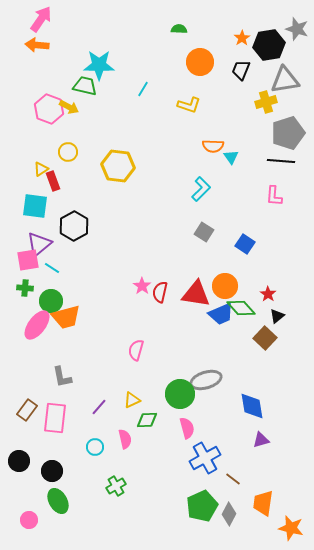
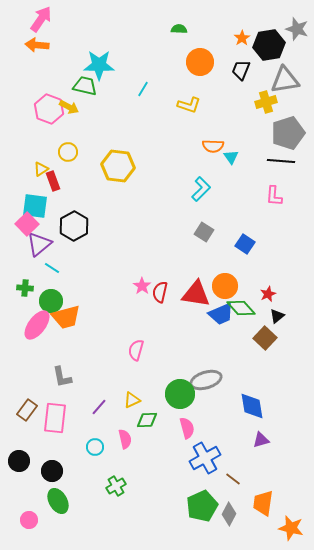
pink square at (28, 260): moved 1 px left, 36 px up; rotated 35 degrees counterclockwise
red star at (268, 294): rotated 14 degrees clockwise
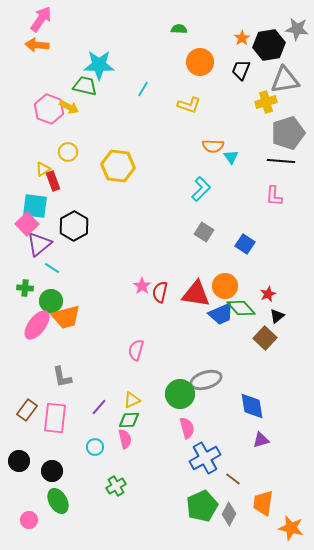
gray star at (297, 29): rotated 10 degrees counterclockwise
yellow triangle at (41, 169): moved 2 px right
green diamond at (147, 420): moved 18 px left
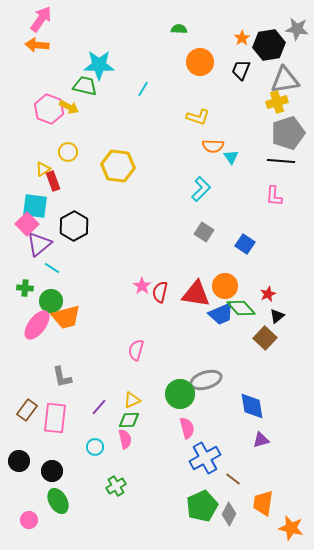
yellow cross at (266, 102): moved 11 px right
yellow L-shape at (189, 105): moved 9 px right, 12 px down
